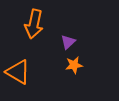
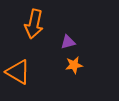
purple triangle: rotated 28 degrees clockwise
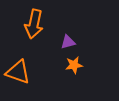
orange triangle: rotated 12 degrees counterclockwise
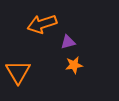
orange arrow: moved 8 px right; rotated 60 degrees clockwise
orange triangle: rotated 40 degrees clockwise
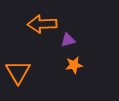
orange arrow: rotated 16 degrees clockwise
purple triangle: moved 2 px up
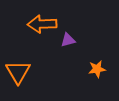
orange star: moved 23 px right, 4 px down
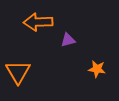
orange arrow: moved 4 px left, 2 px up
orange star: rotated 18 degrees clockwise
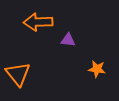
purple triangle: rotated 21 degrees clockwise
orange triangle: moved 2 px down; rotated 8 degrees counterclockwise
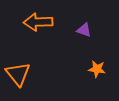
purple triangle: moved 16 px right, 10 px up; rotated 14 degrees clockwise
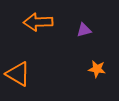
purple triangle: rotated 35 degrees counterclockwise
orange triangle: rotated 20 degrees counterclockwise
